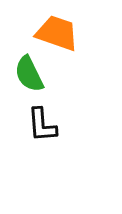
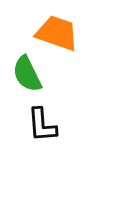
green semicircle: moved 2 px left
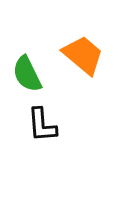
orange trapezoid: moved 26 px right, 22 px down; rotated 21 degrees clockwise
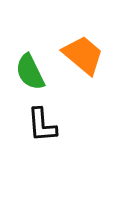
green semicircle: moved 3 px right, 2 px up
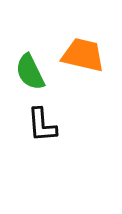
orange trapezoid: rotated 27 degrees counterclockwise
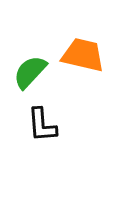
green semicircle: rotated 69 degrees clockwise
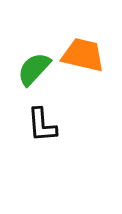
green semicircle: moved 4 px right, 3 px up
